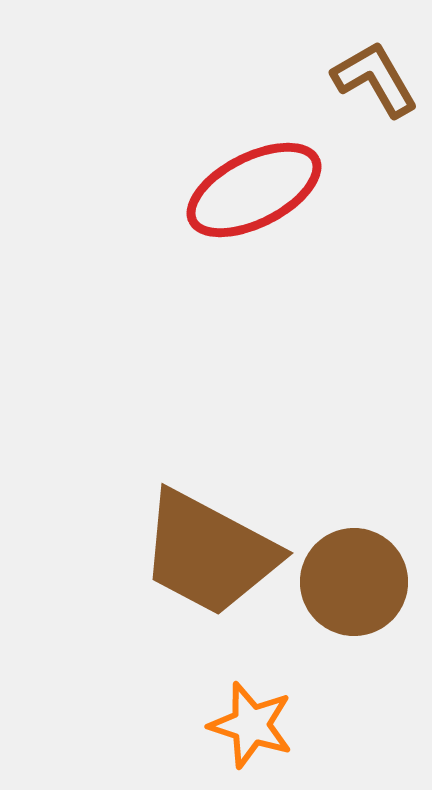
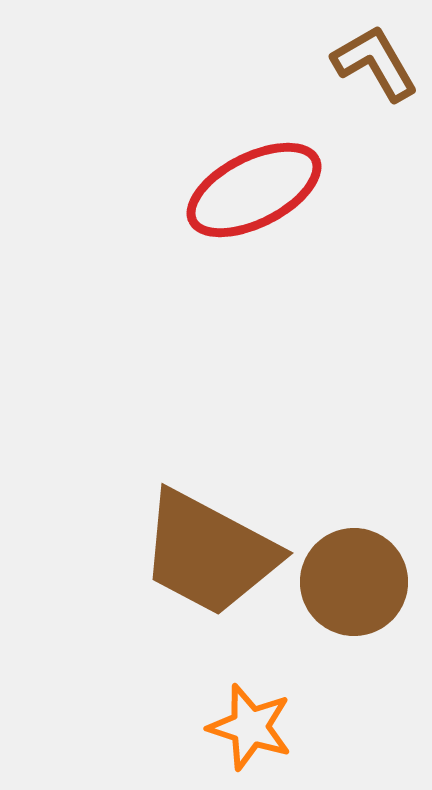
brown L-shape: moved 16 px up
orange star: moved 1 px left, 2 px down
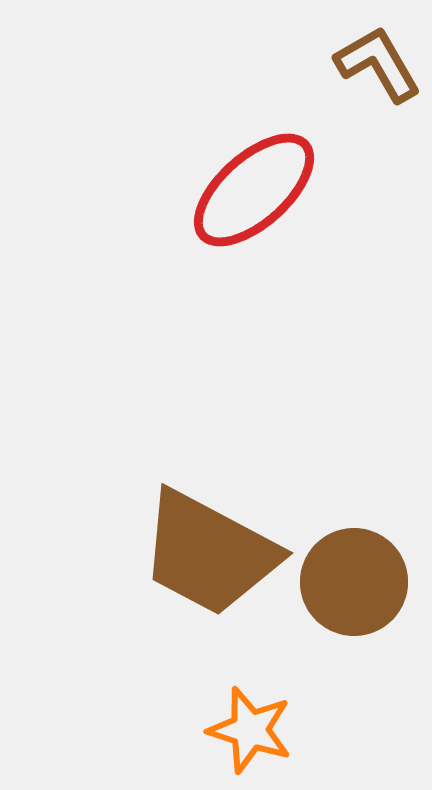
brown L-shape: moved 3 px right, 1 px down
red ellipse: rotated 15 degrees counterclockwise
orange star: moved 3 px down
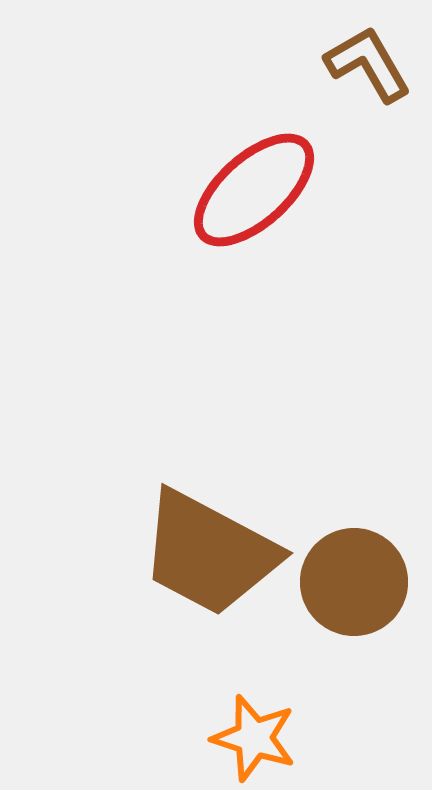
brown L-shape: moved 10 px left
orange star: moved 4 px right, 8 px down
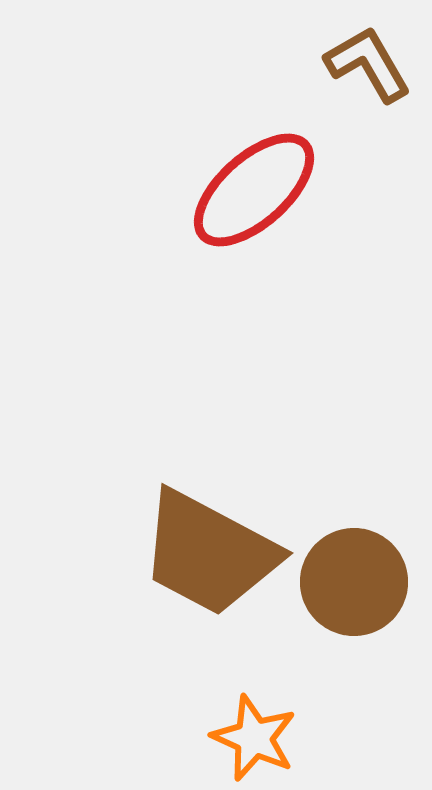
orange star: rotated 6 degrees clockwise
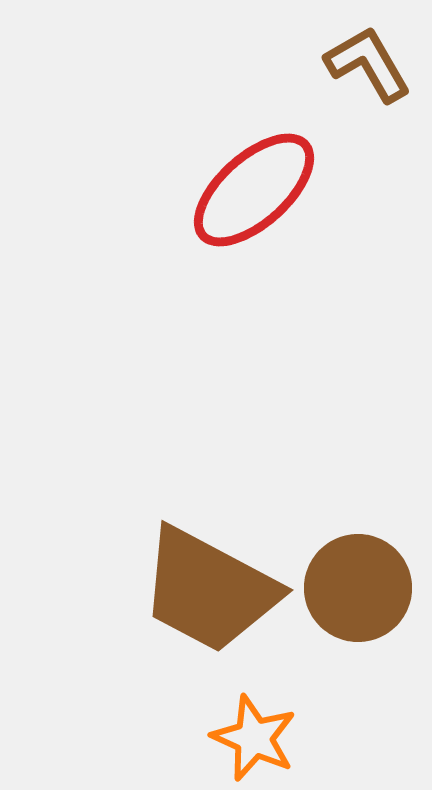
brown trapezoid: moved 37 px down
brown circle: moved 4 px right, 6 px down
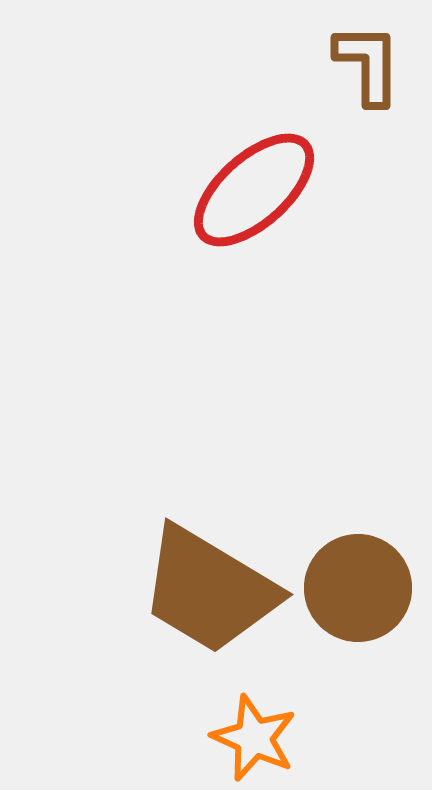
brown L-shape: rotated 30 degrees clockwise
brown trapezoid: rotated 3 degrees clockwise
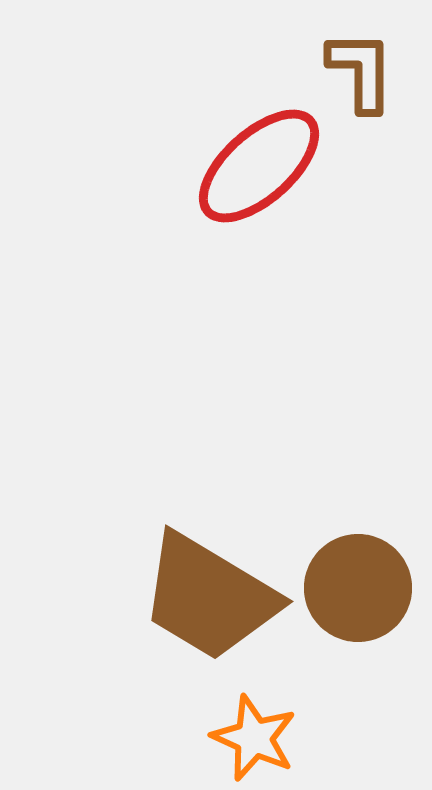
brown L-shape: moved 7 px left, 7 px down
red ellipse: moved 5 px right, 24 px up
brown trapezoid: moved 7 px down
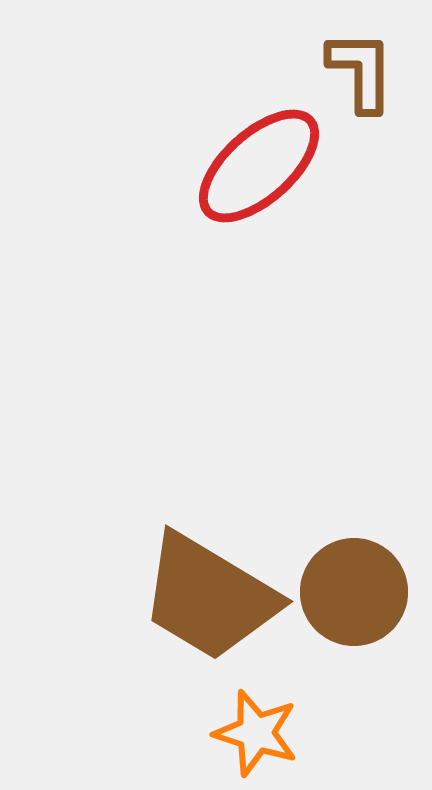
brown circle: moved 4 px left, 4 px down
orange star: moved 2 px right, 5 px up; rotated 6 degrees counterclockwise
